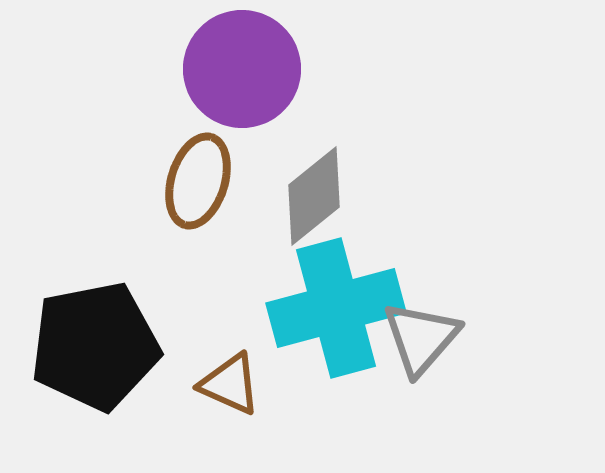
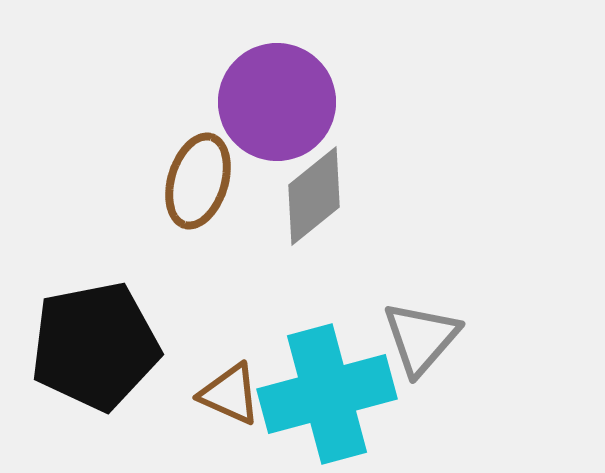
purple circle: moved 35 px right, 33 px down
cyan cross: moved 9 px left, 86 px down
brown triangle: moved 10 px down
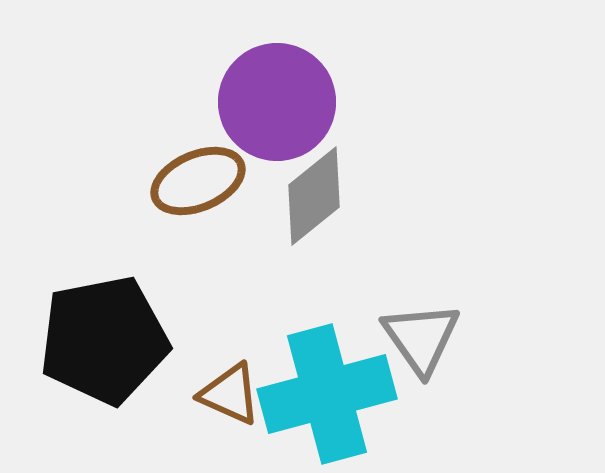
brown ellipse: rotated 50 degrees clockwise
gray triangle: rotated 16 degrees counterclockwise
black pentagon: moved 9 px right, 6 px up
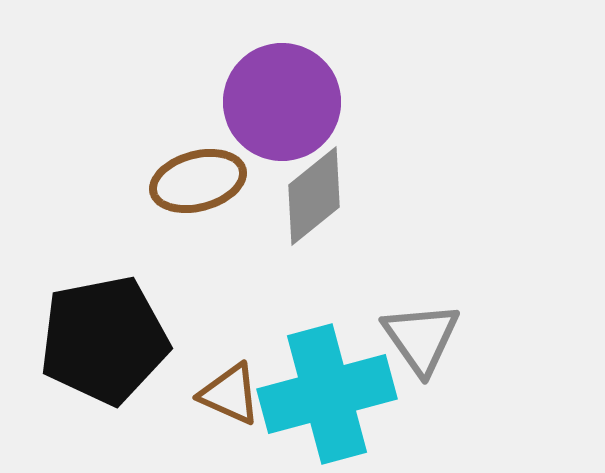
purple circle: moved 5 px right
brown ellipse: rotated 8 degrees clockwise
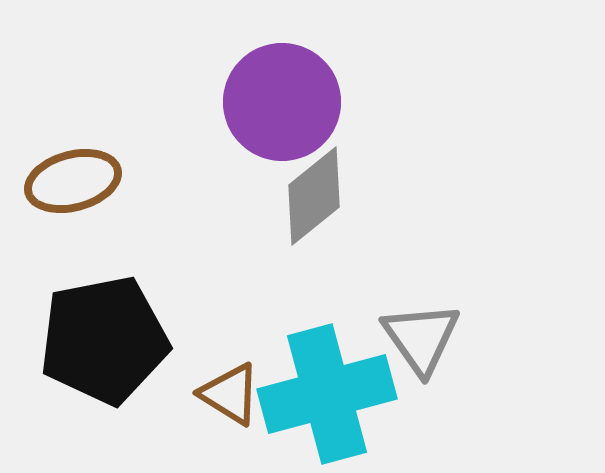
brown ellipse: moved 125 px left
brown triangle: rotated 8 degrees clockwise
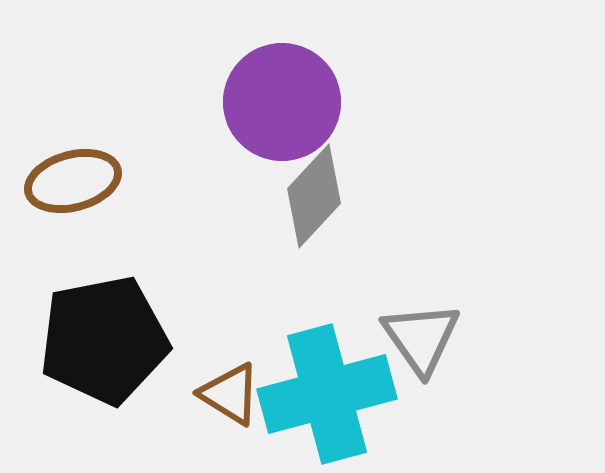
gray diamond: rotated 8 degrees counterclockwise
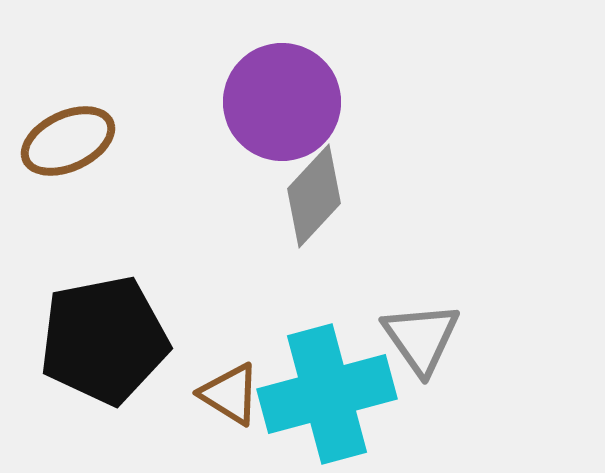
brown ellipse: moved 5 px left, 40 px up; rotated 10 degrees counterclockwise
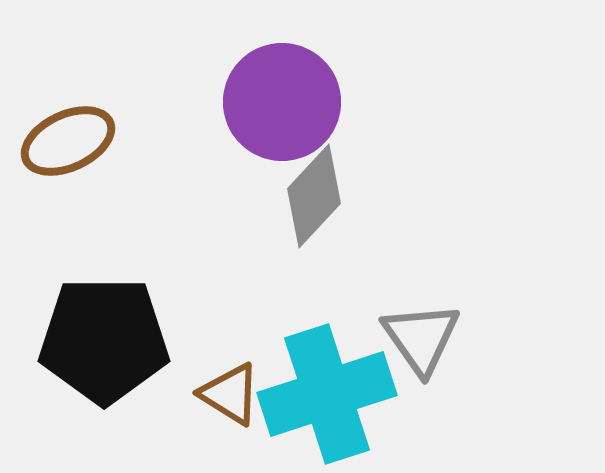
black pentagon: rotated 11 degrees clockwise
cyan cross: rotated 3 degrees counterclockwise
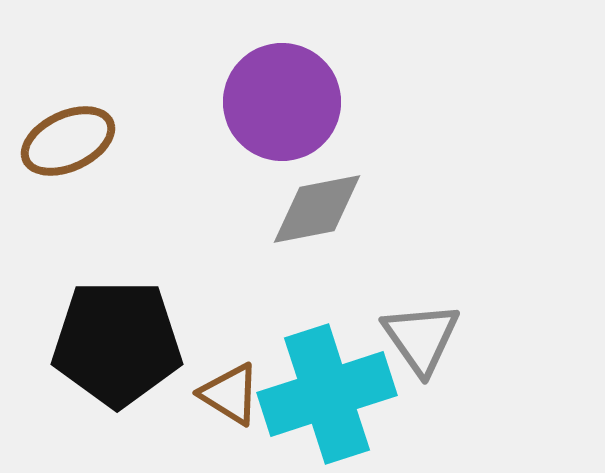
gray diamond: moved 3 px right, 13 px down; rotated 36 degrees clockwise
black pentagon: moved 13 px right, 3 px down
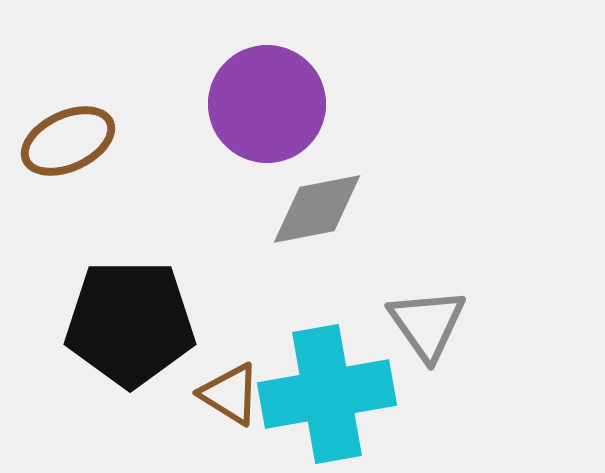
purple circle: moved 15 px left, 2 px down
gray triangle: moved 6 px right, 14 px up
black pentagon: moved 13 px right, 20 px up
cyan cross: rotated 8 degrees clockwise
